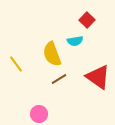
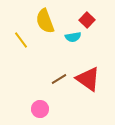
cyan semicircle: moved 2 px left, 4 px up
yellow semicircle: moved 7 px left, 33 px up
yellow line: moved 5 px right, 24 px up
red triangle: moved 10 px left, 2 px down
pink circle: moved 1 px right, 5 px up
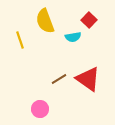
red square: moved 2 px right
yellow line: moved 1 px left; rotated 18 degrees clockwise
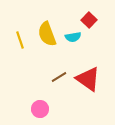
yellow semicircle: moved 2 px right, 13 px down
brown line: moved 2 px up
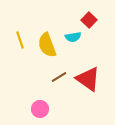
yellow semicircle: moved 11 px down
